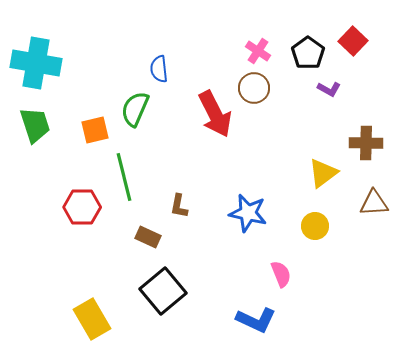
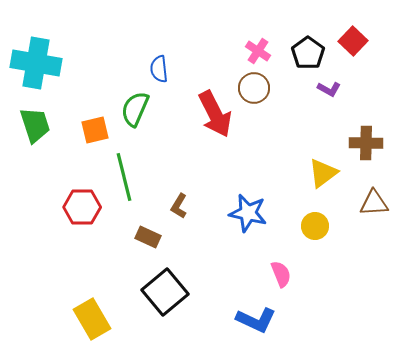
brown L-shape: rotated 20 degrees clockwise
black square: moved 2 px right, 1 px down
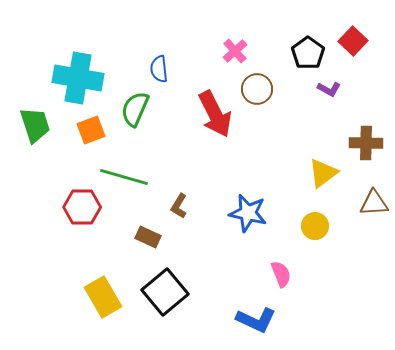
pink cross: moved 23 px left; rotated 15 degrees clockwise
cyan cross: moved 42 px right, 15 px down
brown circle: moved 3 px right, 1 px down
orange square: moved 4 px left; rotated 8 degrees counterclockwise
green line: rotated 60 degrees counterclockwise
yellow rectangle: moved 11 px right, 22 px up
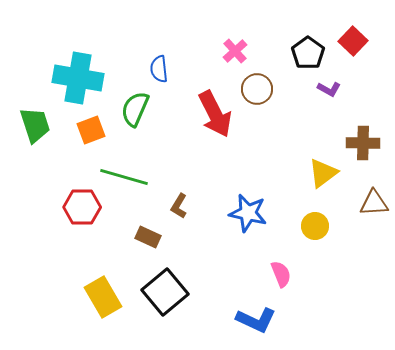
brown cross: moved 3 px left
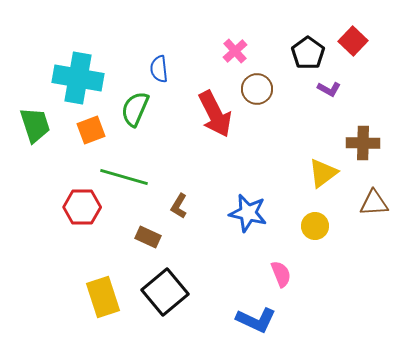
yellow rectangle: rotated 12 degrees clockwise
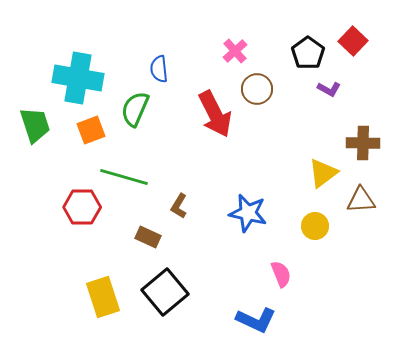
brown triangle: moved 13 px left, 3 px up
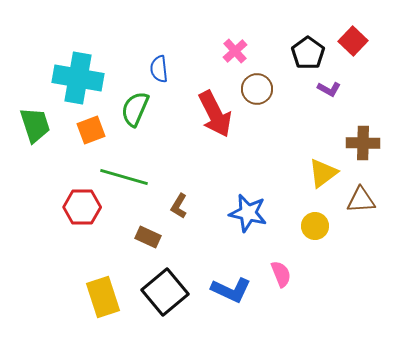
blue L-shape: moved 25 px left, 30 px up
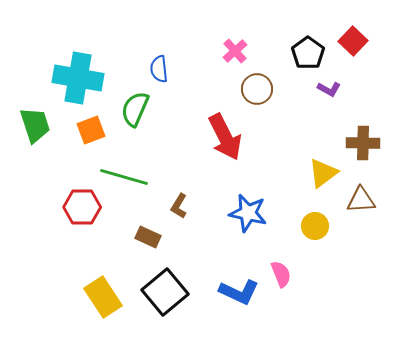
red arrow: moved 10 px right, 23 px down
blue L-shape: moved 8 px right, 2 px down
yellow rectangle: rotated 15 degrees counterclockwise
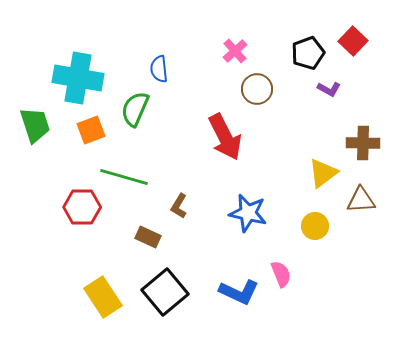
black pentagon: rotated 16 degrees clockwise
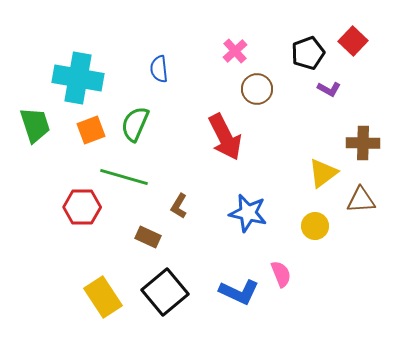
green semicircle: moved 15 px down
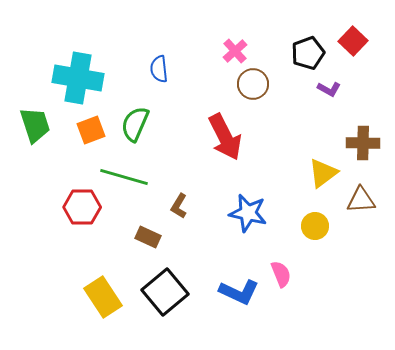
brown circle: moved 4 px left, 5 px up
